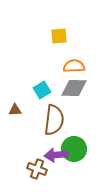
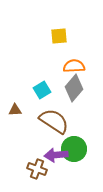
gray diamond: rotated 52 degrees counterclockwise
brown semicircle: moved 1 px down; rotated 64 degrees counterclockwise
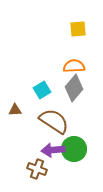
yellow square: moved 19 px right, 7 px up
purple arrow: moved 3 px left, 5 px up
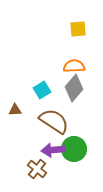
brown cross: rotated 18 degrees clockwise
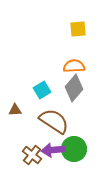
brown cross: moved 5 px left, 14 px up
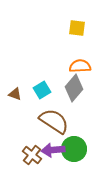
yellow square: moved 1 px left, 1 px up; rotated 12 degrees clockwise
orange semicircle: moved 6 px right
brown triangle: moved 16 px up; rotated 24 degrees clockwise
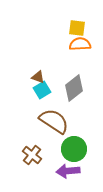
orange semicircle: moved 22 px up
gray diamond: rotated 12 degrees clockwise
brown triangle: moved 23 px right, 17 px up
purple arrow: moved 15 px right, 21 px down
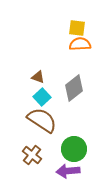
cyan square: moved 7 px down; rotated 12 degrees counterclockwise
brown semicircle: moved 12 px left, 1 px up
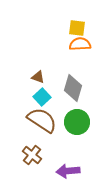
gray diamond: moved 1 px left; rotated 36 degrees counterclockwise
green circle: moved 3 px right, 27 px up
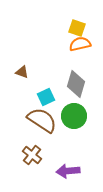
yellow square: rotated 12 degrees clockwise
orange semicircle: rotated 10 degrees counterclockwise
brown triangle: moved 16 px left, 5 px up
gray diamond: moved 3 px right, 4 px up
cyan square: moved 4 px right; rotated 18 degrees clockwise
green circle: moved 3 px left, 6 px up
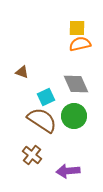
yellow square: rotated 18 degrees counterclockwise
gray diamond: rotated 40 degrees counterclockwise
